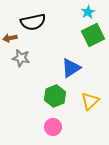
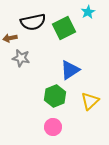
green square: moved 29 px left, 7 px up
blue triangle: moved 1 px left, 2 px down
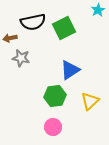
cyan star: moved 10 px right, 2 px up
green hexagon: rotated 15 degrees clockwise
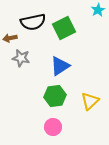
blue triangle: moved 10 px left, 4 px up
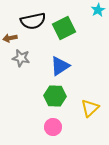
black semicircle: moved 1 px up
green hexagon: rotated 10 degrees clockwise
yellow triangle: moved 7 px down
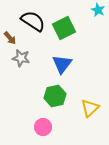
cyan star: rotated 16 degrees counterclockwise
black semicircle: rotated 135 degrees counterclockwise
brown arrow: rotated 120 degrees counterclockwise
blue triangle: moved 2 px right, 2 px up; rotated 20 degrees counterclockwise
green hexagon: rotated 15 degrees counterclockwise
pink circle: moved 10 px left
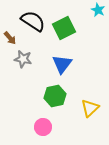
gray star: moved 2 px right, 1 px down
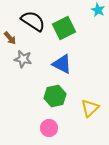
blue triangle: rotated 40 degrees counterclockwise
pink circle: moved 6 px right, 1 px down
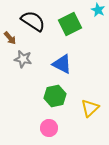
green square: moved 6 px right, 4 px up
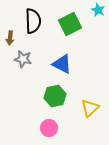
black semicircle: rotated 55 degrees clockwise
brown arrow: rotated 48 degrees clockwise
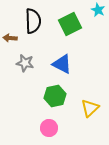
brown arrow: rotated 88 degrees clockwise
gray star: moved 2 px right, 4 px down
